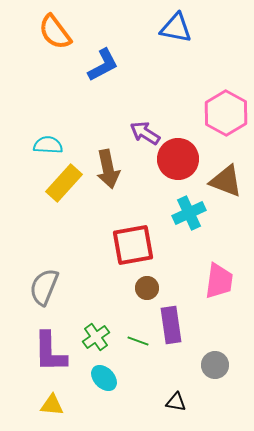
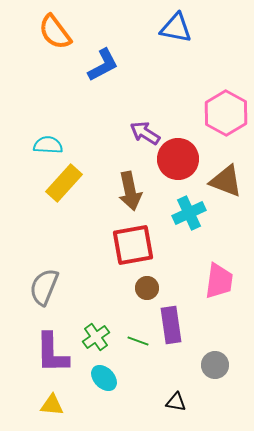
brown arrow: moved 22 px right, 22 px down
purple L-shape: moved 2 px right, 1 px down
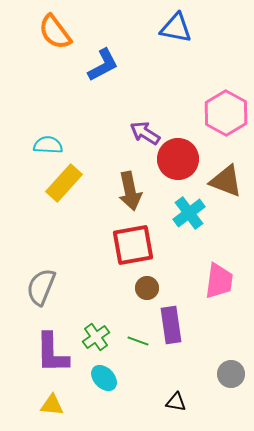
cyan cross: rotated 12 degrees counterclockwise
gray semicircle: moved 3 px left
gray circle: moved 16 px right, 9 px down
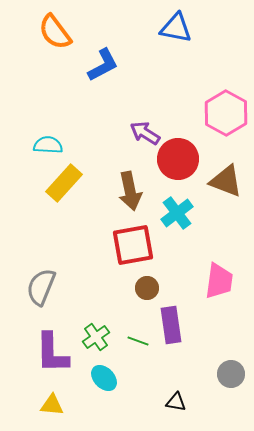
cyan cross: moved 12 px left
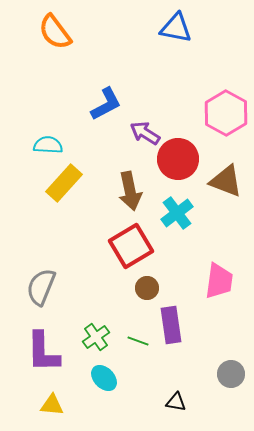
blue L-shape: moved 3 px right, 39 px down
red square: moved 2 px left, 1 px down; rotated 21 degrees counterclockwise
purple L-shape: moved 9 px left, 1 px up
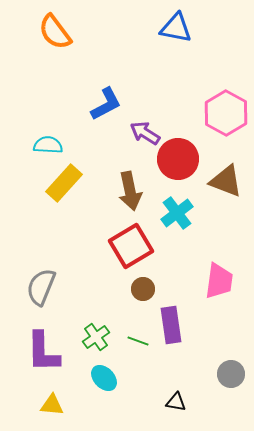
brown circle: moved 4 px left, 1 px down
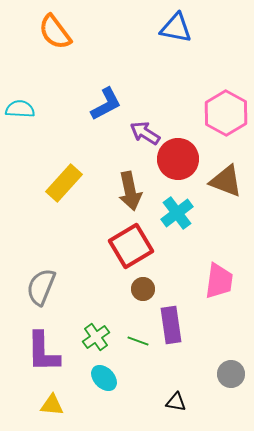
cyan semicircle: moved 28 px left, 36 px up
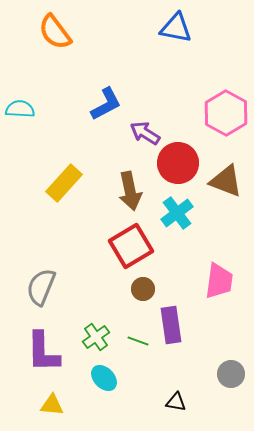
red circle: moved 4 px down
